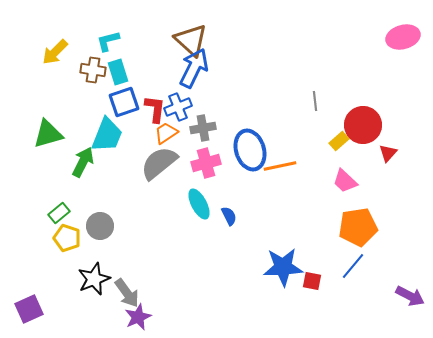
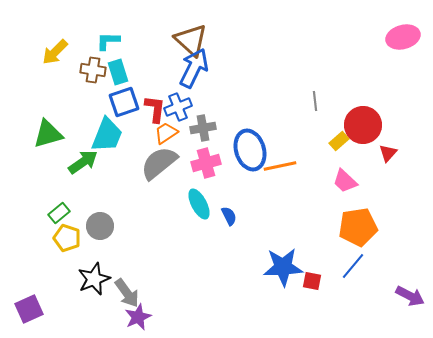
cyan L-shape: rotated 15 degrees clockwise
green arrow: rotated 28 degrees clockwise
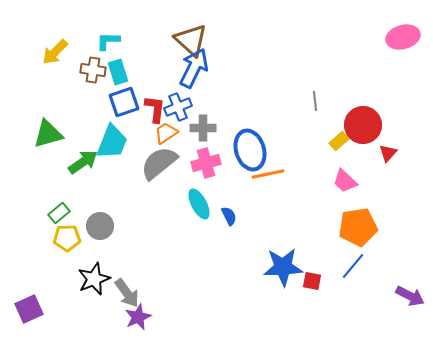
gray cross: rotated 10 degrees clockwise
cyan trapezoid: moved 5 px right, 7 px down
orange line: moved 12 px left, 8 px down
yellow pentagon: rotated 20 degrees counterclockwise
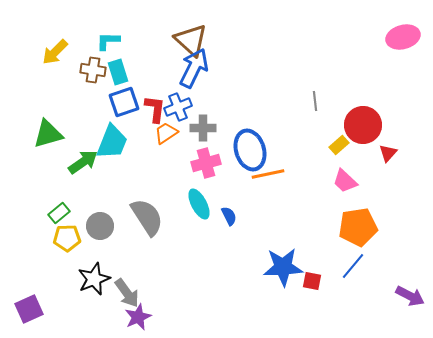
yellow rectangle: moved 4 px down
gray semicircle: moved 12 px left, 54 px down; rotated 96 degrees clockwise
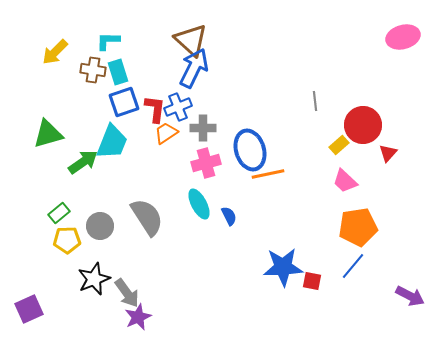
yellow pentagon: moved 2 px down
